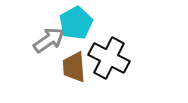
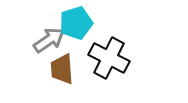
cyan pentagon: rotated 12 degrees clockwise
brown trapezoid: moved 12 px left, 2 px down
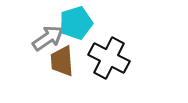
gray arrow: moved 1 px left, 2 px up
brown trapezoid: moved 8 px up
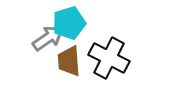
cyan pentagon: moved 7 px left
brown trapezoid: moved 7 px right
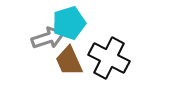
gray arrow: rotated 16 degrees clockwise
brown trapezoid: rotated 20 degrees counterclockwise
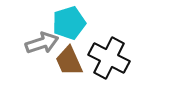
gray arrow: moved 6 px left, 5 px down
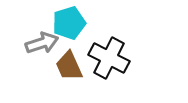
brown trapezoid: moved 5 px down
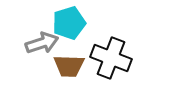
black cross: moved 2 px right; rotated 6 degrees counterclockwise
brown trapezoid: rotated 64 degrees counterclockwise
